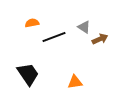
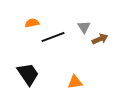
gray triangle: rotated 24 degrees clockwise
black line: moved 1 px left
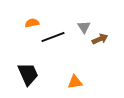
black trapezoid: rotated 10 degrees clockwise
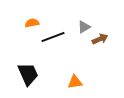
gray triangle: rotated 32 degrees clockwise
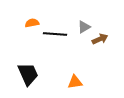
black line: moved 2 px right, 3 px up; rotated 25 degrees clockwise
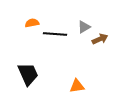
orange triangle: moved 2 px right, 4 px down
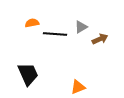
gray triangle: moved 3 px left
orange triangle: moved 1 px right, 1 px down; rotated 14 degrees counterclockwise
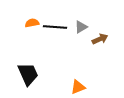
black line: moved 7 px up
